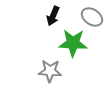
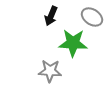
black arrow: moved 2 px left
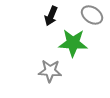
gray ellipse: moved 2 px up
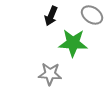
gray star: moved 3 px down
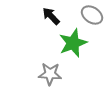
black arrow: rotated 114 degrees clockwise
green star: rotated 24 degrees counterclockwise
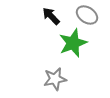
gray ellipse: moved 5 px left
gray star: moved 5 px right, 5 px down; rotated 15 degrees counterclockwise
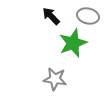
gray ellipse: moved 1 px right, 1 px down; rotated 20 degrees counterclockwise
gray star: rotated 20 degrees clockwise
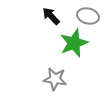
green star: moved 1 px right
